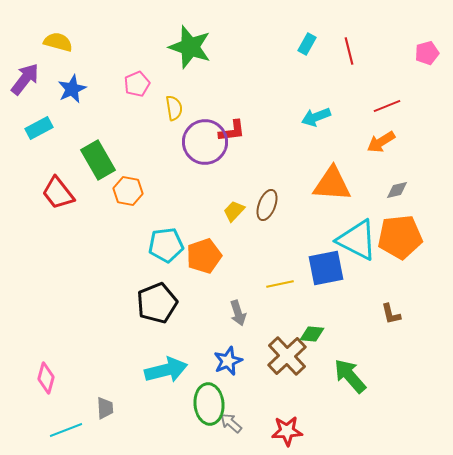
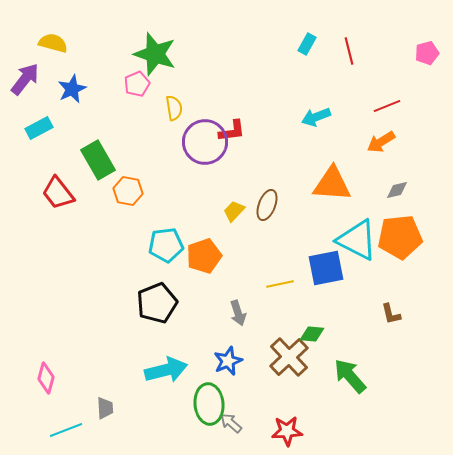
yellow semicircle at (58, 42): moved 5 px left, 1 px down
green star at (190, 47): moved 35 px left, 7 px down
brown cross at (287, 356): moved 2 px right, 1 px down
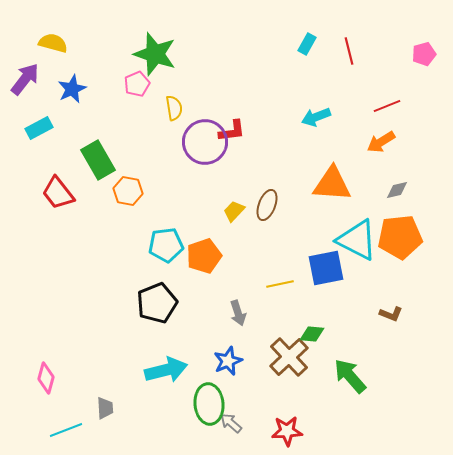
pink pentagon at (427, 53): moved 3 px left, 1 px down
brown L-shape at (391, 314): rotated 55 degrees counterclockwise
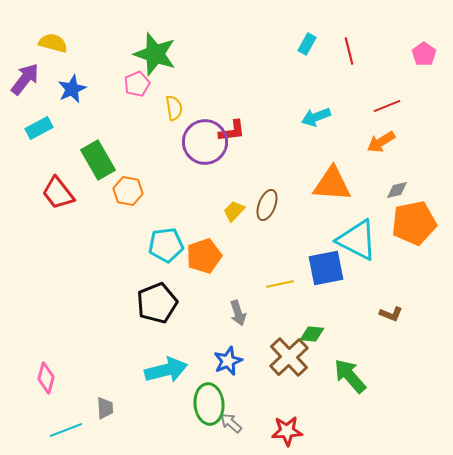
pink pentagon at (424, 54): rotated 20 degrees counterclockwise
orange pentagon at (400, 237): moved 14 px right, 14 px up; rotated 6 degrees counterclockwise
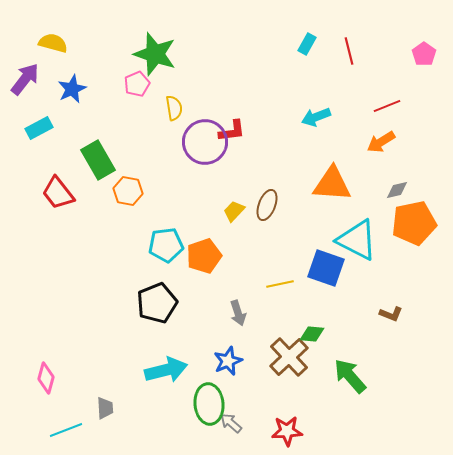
blue square at (326, 268): rotated 30 degrees clockwise
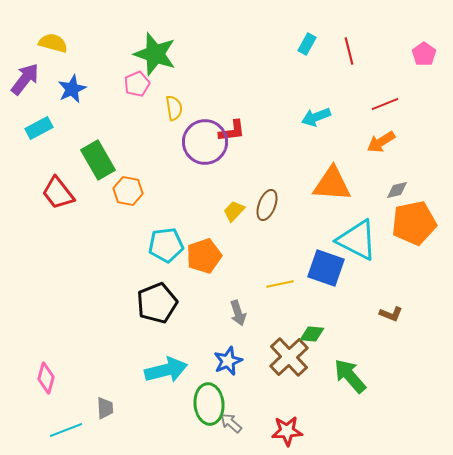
red line at (387, 106): moved 2 px left, 2 px up
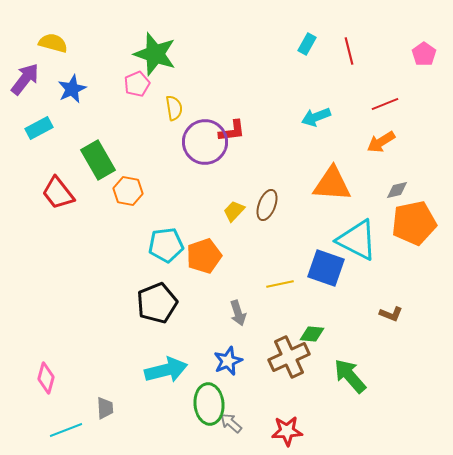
brown cross at (289, 357): rotated 18 degrees clockwise
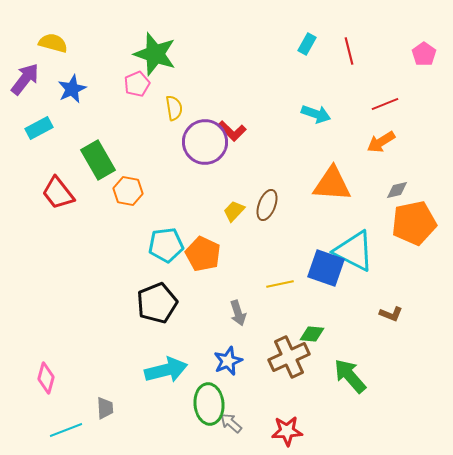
cyan arrow at (316, 117): moved 3 px up; rotated 140 degrees counterclockwise
red L-shape at (232, 131): rotated 52 degrees clockwise
cyan triangle at (357, 240): moved 3 px left, 11 px down
orange pentagon at (204, 256): moved 1 px left, 2 px up; rotated 28 degrees counterclockwise
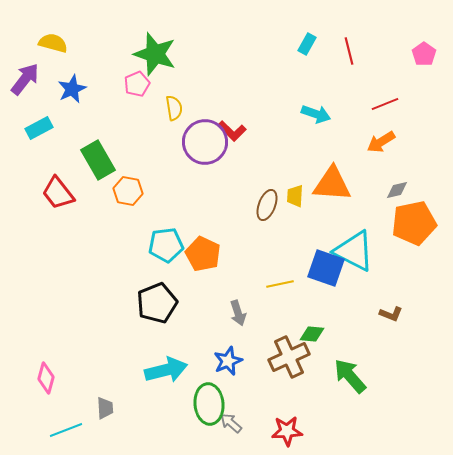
yellow trapezoid at (234, 211): moved 61 px right, 15 px up; rotated 40 degrees counterclockwise
